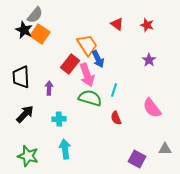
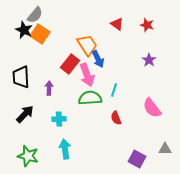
green semicircle: rotated 20 degrees counterclockwise
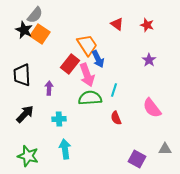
black trapezoid: moved 1 px right, 2 px up
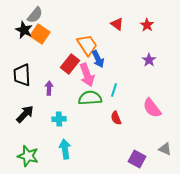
red star: rotated 16 degrees clockwise
gray triangle: rotated 24 degrees clockwise
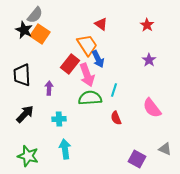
red triangle: moved 16 px left
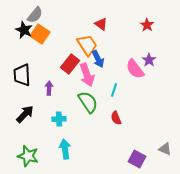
green semicircle: moved 2 px left, 4 px down; rotated 60 degrees clockwise
pink semicircle: moved 17 px left, 39 px up
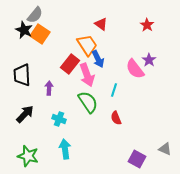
cyan cross: rotated 24 degrees clockwise
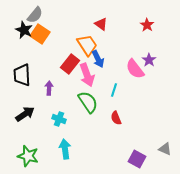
black arrow: rotated 12 degrees clockwise
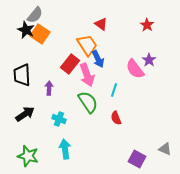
black star: moved 2 px right
